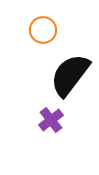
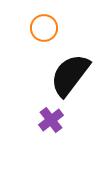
orange circle: moved 1 px right, 2 px up
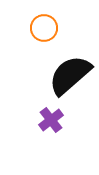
black semicircle: rotated 12 degrees clockwise
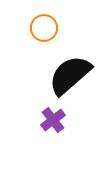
purple cross: moved 2 px right
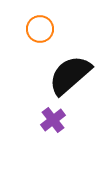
orange circle: moved 4 px left, 1 px down
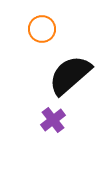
orange circle: moved 2 px right
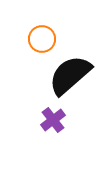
orange circle: moved 10 px down
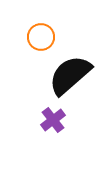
orange circle: moved 1 px left, 2 px up
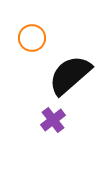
orange circle: moved 9 px left, 1 px down
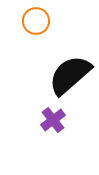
orange circle: moved 4 px right, 17 px up
